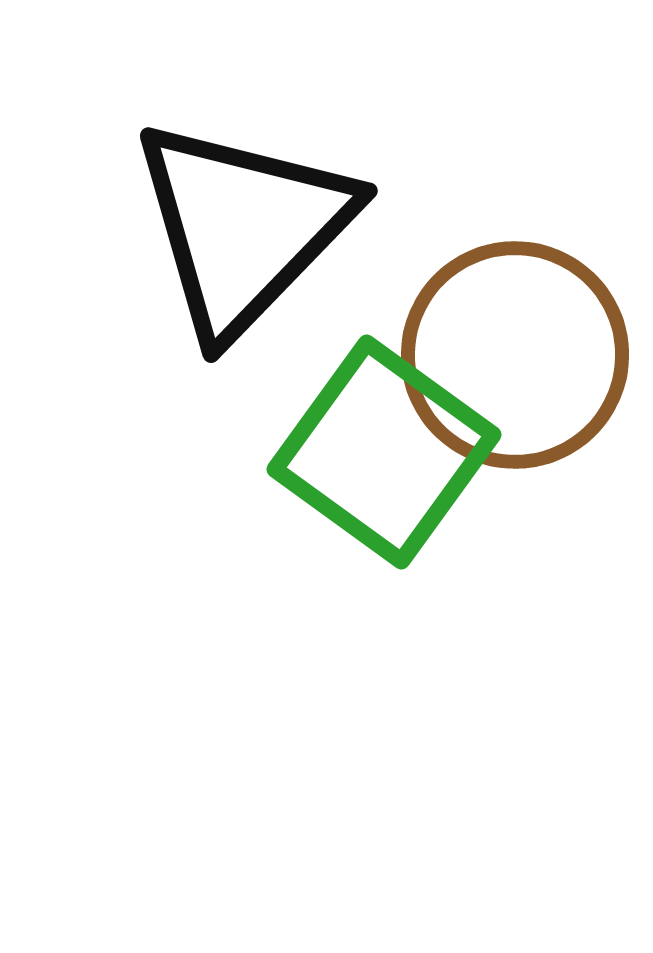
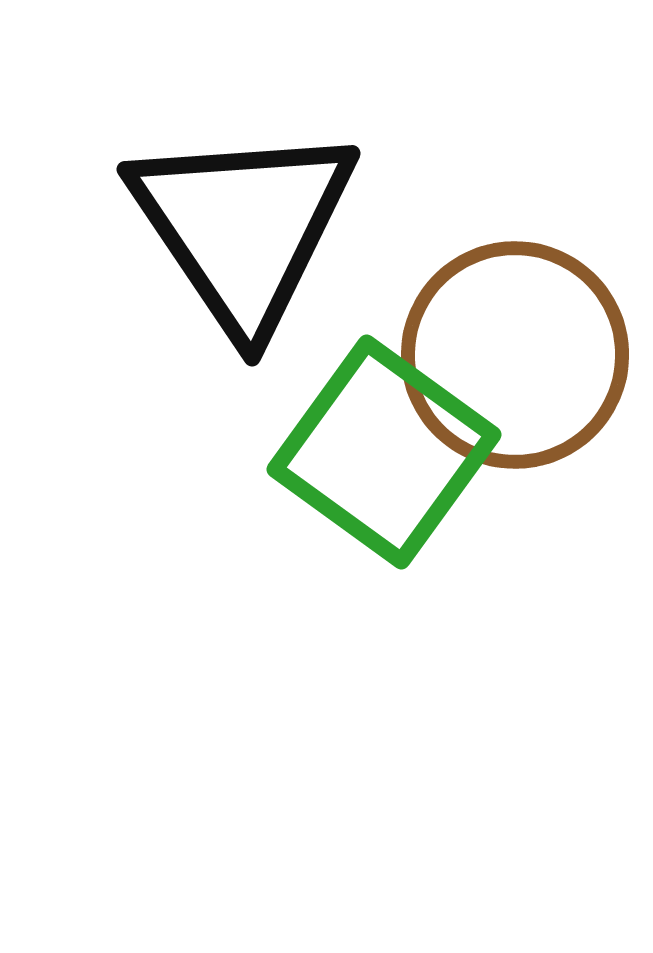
black triangle: rotated 18 degrees counterclockwise
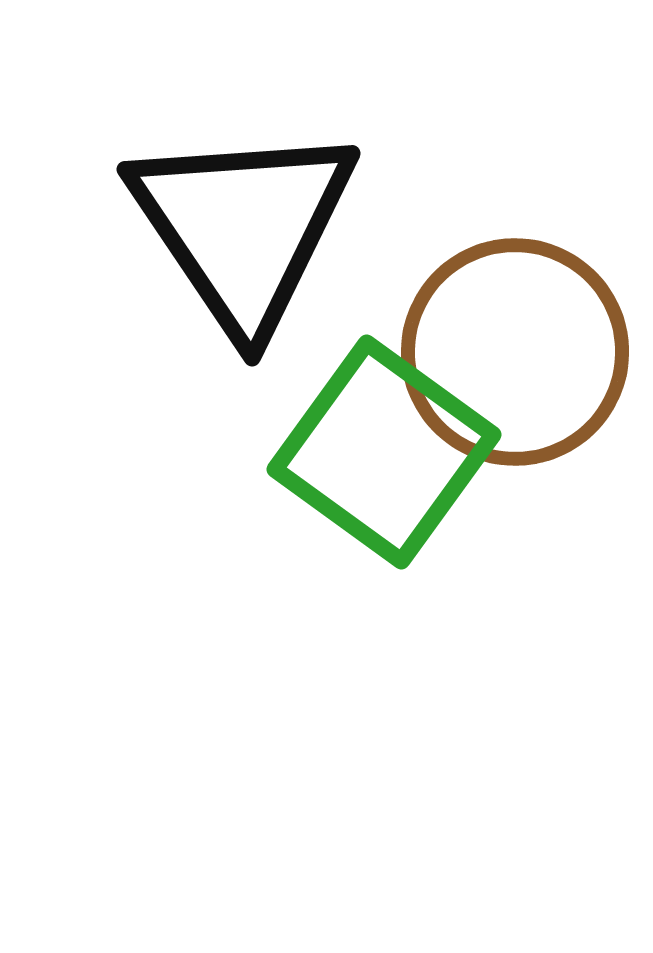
brown circle: moved 3 px up
